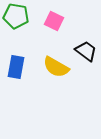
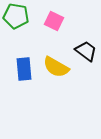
blue rectangle: moved 8 px right, 2 px down; rotated 15 degrees counterclockwise
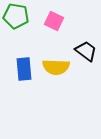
yellow semicircle: rotated 28 degrees counterclockwise
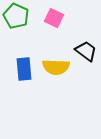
green pentagon: rotated 15 degrees clockwise
pink square: moved 3 px up
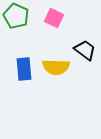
black trapezoid: moved 1 px left, 1 px up
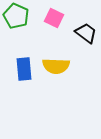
black trapezoid: moved 1 px right, 17 px up
yellow semicircle: moved 1 px up
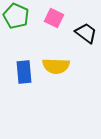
blue rectangle: moved 3 px down
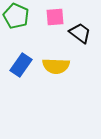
pink square: moved 1 px right, 1 px up; rotated 30 degrees counterclockwise
black trapezoid: moved 6 px left
blue rectangle: moved 3 px left, 7 px up; rotated 40 degrees clockwise
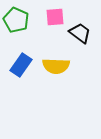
green pentagon: moved 4 px down
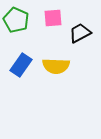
pink square: moved 2 px left, 1 px down
black trapezoid: rotated 65 degrees counterclockwise
